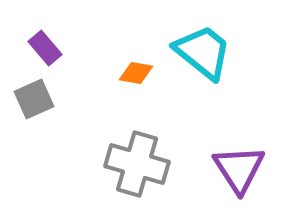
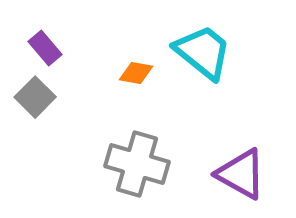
gray square: moved 1 px right, 2 px up; rotated 21 degrees counterclockwise
purple triangle: moved 2 px right, 5 px down; rotated 28 degrees counterclockwise
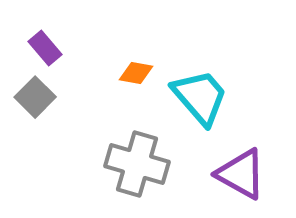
cyan trapezoid: moved 3 px left, 45 px down; rotated 10 degrees clockwise
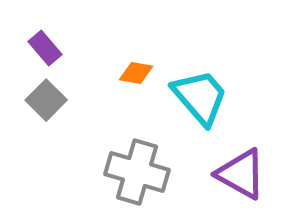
gray square: moved 11 px right, 3 px down
gray cross: moved 8 px down
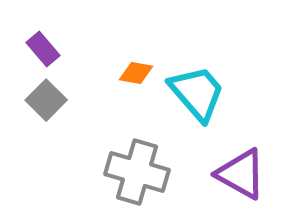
purple rectangle: moved 2 px left, 1 px down
cyan trapezoid: moved 3 px left, 4 px up
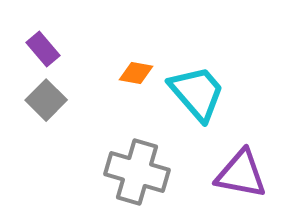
purple triangle: rotated 18 degrees counterclockwise
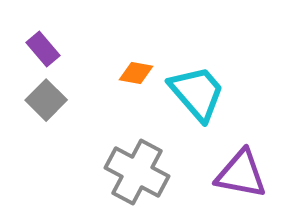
gray cross: rotated 12 degrees clockwise
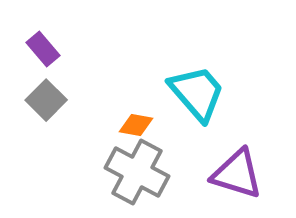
orange diamond: moved 52 px down
purple triangle: moved 4 px left; rotated 6 degrees clockwise
